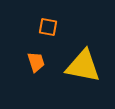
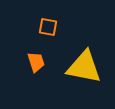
yellow triangle: moved 1 px right, 1 px down
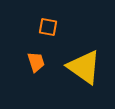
yellow triangle: rotated 24 degrees clockwise
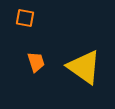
orange square: moved 23 px left, 9 px up
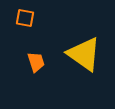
yellow triangle: moved 13 px up
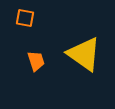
orange trapezoid: moved 1 px up
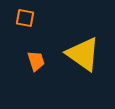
yellow triangle: moved 1 px left
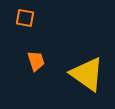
yellow triangle: moved 4 px right, 20 px down
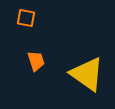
orange square: moved 1 px right
